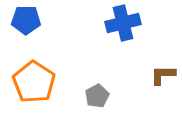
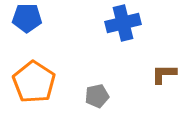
blue pentagon: moved 1 px right, 2 px up
brown L-shape: moved 1 px right, 1 px up
gray pentagon: rotated 15 degrees clockwise
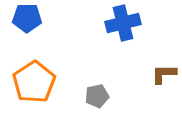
orange pentagon: rotated 6 degrees clockwise
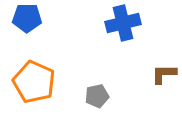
orange pentagon: rotated 15 degrees counterclockwise
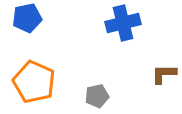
blue pentagon: rotated 12 degrees counterclockwise
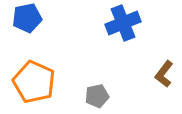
blue cross: rotated 8 degrees counterclockwise
brown L-shape: rotated 52 degrees counterclockwise
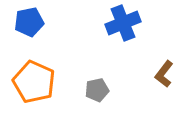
blue pentagon: moved 2 px right, 4 px down
gray pentagon: moved 6 px up
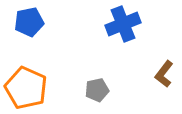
blue cross: moved 1 px down
orange pentagon: moved 8 px left, 6 px down
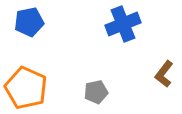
gray pentagon: moved 1 px left, 2 px down
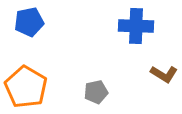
blue cross: moved 13 px right, 2 px down; rotated 24 degrees clockwise
brown L-shape: rotated 96 degrees counterclockwise
orange pentagon: moved 1 px up; rotated 6 degrees clockwise
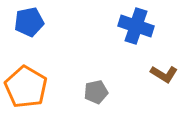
blue cross: rotated 16 degrees clockwise
